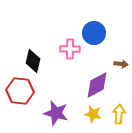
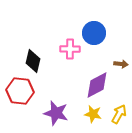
yellow arrow: rotated 24 degrees clockwise
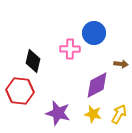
purple star: moved 2 px right
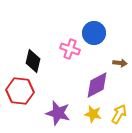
pink cross: rotated 18 degrees clockwise
brown arrow: moved 1 px left, 1 px up
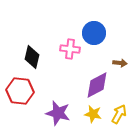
pink cross: rotated 12 degrees counterclockwise
black diamond: moved 1 px left, 4 px up
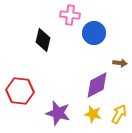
pink cross: moved 34 px up
black diamond: moved 11 px right, 17 px up
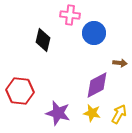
yellow star: moved 1 px left, 1 px up
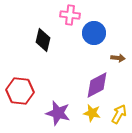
brown arrow: moved 2 px left, 5 px up
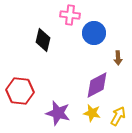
brown arrow: rotated 80 degrees clockwise
yellow arrow: moved 1 px left, 2 px down
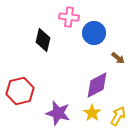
pink cross: moved 1 px left, 2 px down
brown arrow: rotated 48 degrees counterclockwise
red hexagon: rotated 20 degrees counterclockwise
yellow star: rotated 24 degrees clockwise
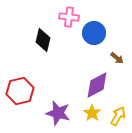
brown arrow: moved 1 px left
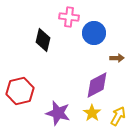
brown arrow: rotated 40 degrees counterclockwise
